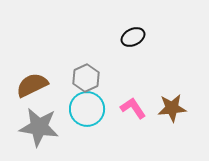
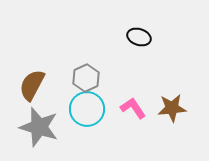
black ellipse: moved 6 px right; rotated 45 degrees clockwise
brown semicircle: rotated 36 degrees counterclockwise
gray star: rotated 9 degrees clockwise
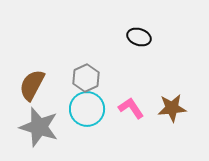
pink L-shape: moved 2 px left
